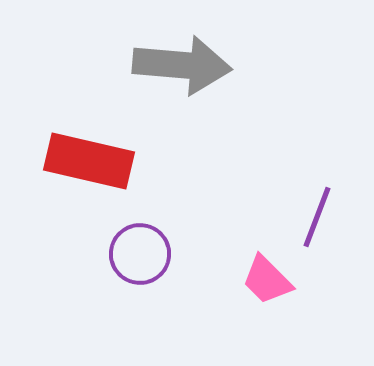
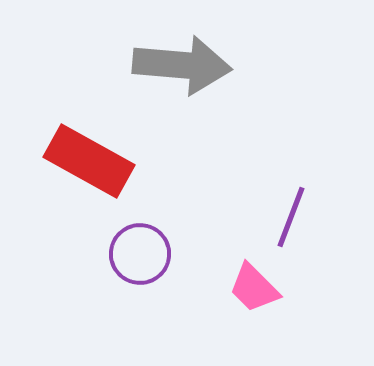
red rectangle: rotated 16 degrees clockwise
purple line: moved 26 px left
pink trapezoid: moved 13 px left, 8 px down
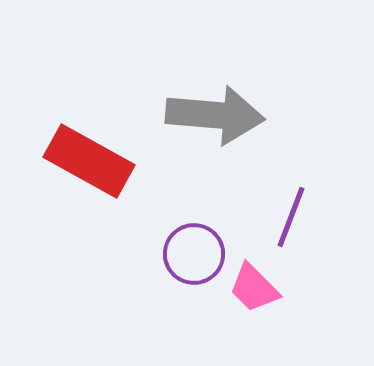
gray arrow: moved 33 px right, 50 px down
purple circle: moved 54 px right
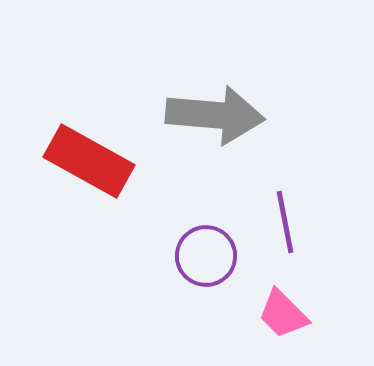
purple line: moved 6 px left, 5 px down; rotated 32 degrees counterclockwise
purple circle: moved 12 px right, 2 px down
pink trapezoid: moved 29 px right, 26 px down
